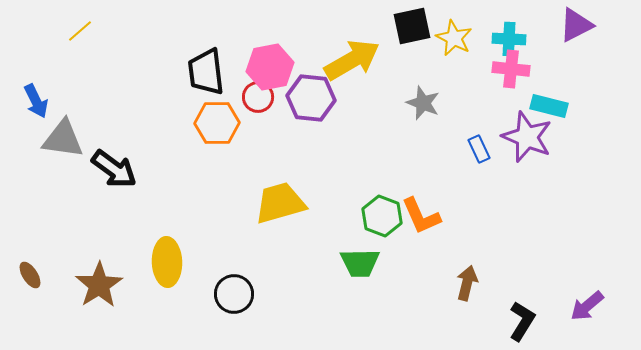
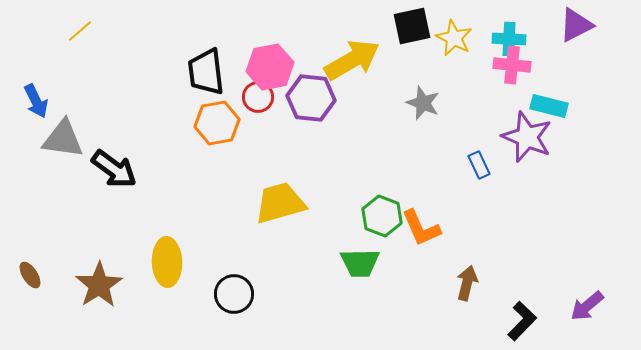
pink cross: moved 1 px right, 4 px up
orange hexagon: rotated 9 degrees counterclockwise
blue rectangle: moved 16 px down
orange L-shape: moved 12 px down
black L-shape: rotated 12 degrees clockwise
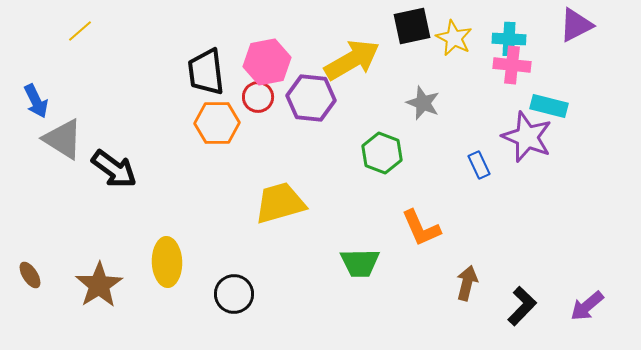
pink hexagon: moved 3 px left, 5 px up
orange hexagon: rotated 9 degrees clockwise
gray triangle: rotated 24 degrees clockwise
green hexagon: moved 63 px up
black L-shape: moved 15 px up
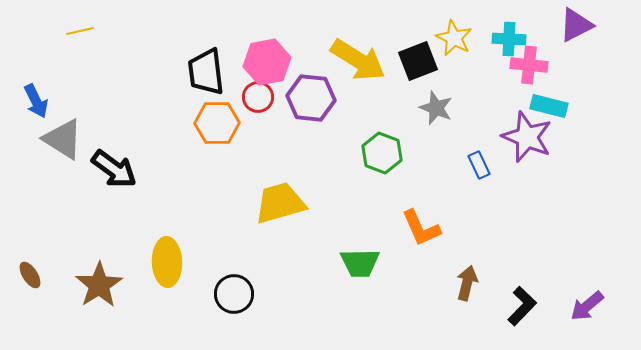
black square: moved 6 px right, 35 px down; rotated 9 degrees counterclockwise
yellow line: rotated 28 degrees clockwise
yellow arrow: moved 6 px right; rotated 62 degrees clockwise
pink cross: moved 17 px right
gray star: moved 13 px right, 5 px down
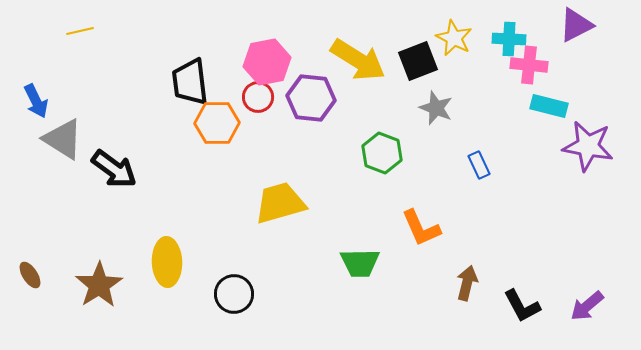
black trapezoid: moved 16 px left, 10 px down
purple star: moved 61 px right, 9 px down; rotated 12 degrees counterclockwise
black L-shape: rotated 108 degrees clockwise
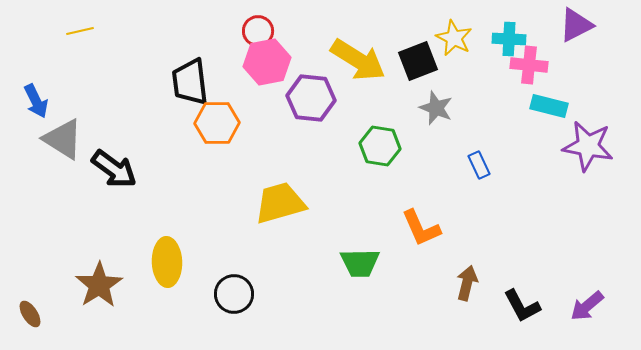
red circle: moved 66 px up
green hexagon: moved 2 px left, 7 px up; rotated 12 degrees counterclockwise
brown ellipse: moved 39 px down
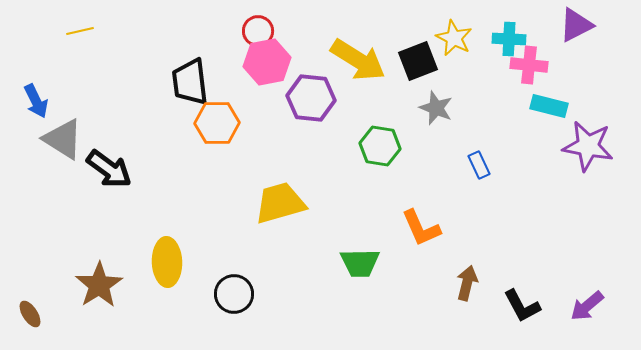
black arrow: moved 5 px left
